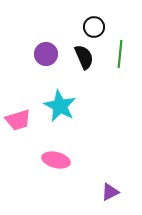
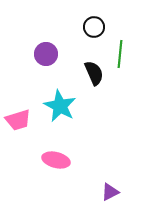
black semicircle: moved 10 px right, 16 px down
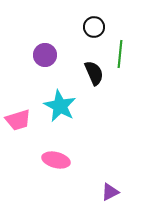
purple circle: moved 1 px left, 1 px down
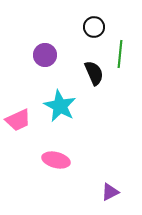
pink trapezoid: rotated 8 degrees counterclockwise
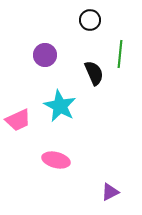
black circle: moved 4 px left, 7 px up
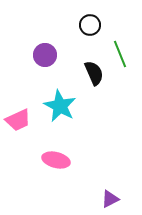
black circle: moved 5 px down
green line: rotated 28 degrees counterclockwise
purple triangle: moved 7 px down
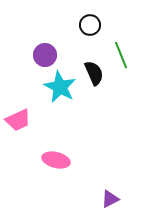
green line: moved 1 px right, 1 px down
cyan star: moved 19 px up
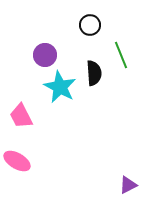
black semicircle: rotated 20 degrees clockwise
pink trapezoid: moved 3 px right, 4 px up; rotated 88 degrees clockwise
pink ellipse: moved 39 px left, 1 px down; rotated 16 degrees clockwise
purple triangle: moved 18 px right, 14 px up
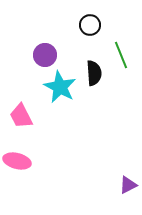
pink ellipse: rotated 16 degrees counterclockwise
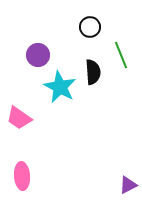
black circle: moved 2 px down
purple circle: moved 7 px left
black semicircle: moved 1 px left, 1 px up
pink trapezoid: moved 2 px left, 2 px down; rotated 28 degrees counterclockwise
pink ellipse: moved 5 px right, 15 px down; rotated 72 degrees clockwise
